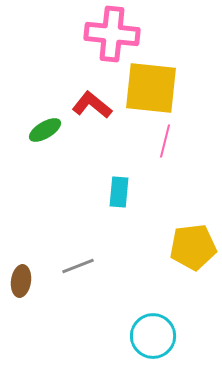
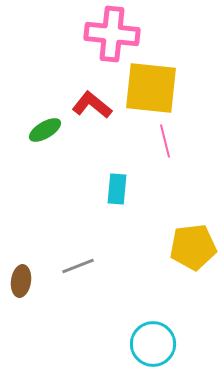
pink line: rotated 28 degrees counterclockwise
cyan rectangle: moved 2 px left, 3 px up
cyan circle: moved 8 px down
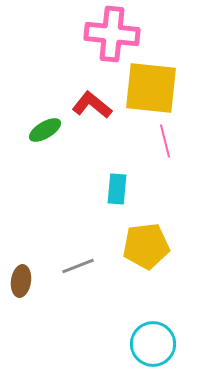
yellow pentagon: moved 47 px left, 1 px up
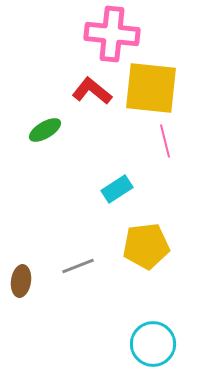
red L-shape: moved 14 px up
cyan rectangle: rotated 52 degrees clockwise
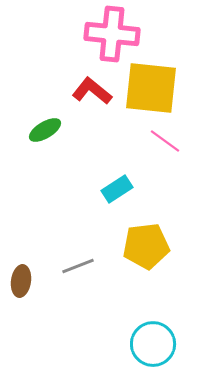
pink line: rotated 40 degrees counterclockwise
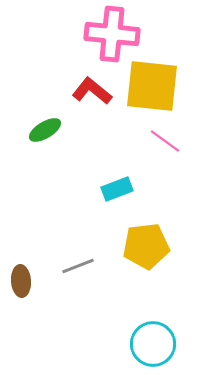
yellow square: moved 1 px right, 2 px up
cyan rectangle: rotated 12 degrees clockwise
brown ellipse: rotated 12 degrees counterclockwise
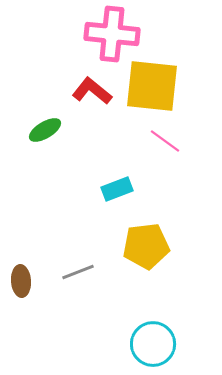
gray line: moved 6 px down
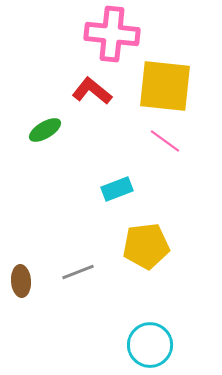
yellow square: moved 13 px right
cyan circle: moved 3 px left, 1 px down
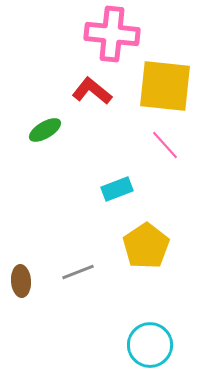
pink line: moved 4 px down; rotated 12 degrees clockwise
yellow pentagon: rotated 27 degrees counterclockwise
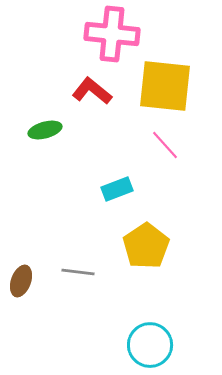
green ellipse: rotated 16 degrees clockwise
gray line: rotated 28 degrees clockwise
brown ellipse: rotated 24 degrees clockwise
